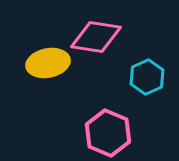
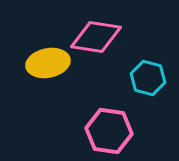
cyan hexagon: moved 1 px right, 1 px down; rotated 20 degrees counterclockwise
pink hexagon: moved 1 px right, 2 px up; rotated 15 degrees counterclockwise
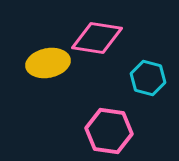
pink diamond: moved 1 px right, 1 px down
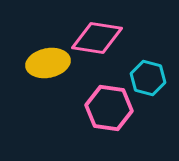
pink hexagon: moved 23 px up
